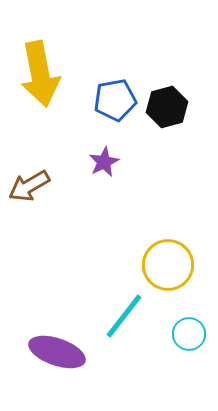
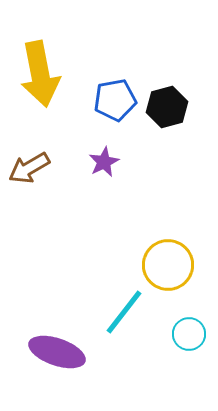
brown arrow: moved 18 px up
cyan line: moved 4 px up
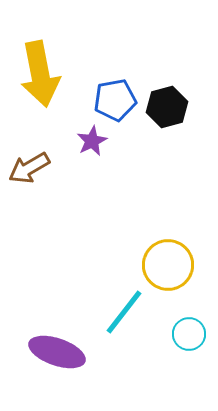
purple star: moved 12 px left, 21 px up
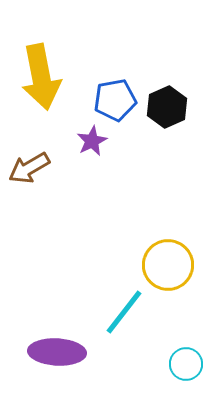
yellow arrow: moved 1 px right, 3 px down
black hexagon: rotated 9 degrees counterclockwise
cyan circle: moved 3 px left, 30 px down
purple ellipse: rotated 16 degrees counterclockwise
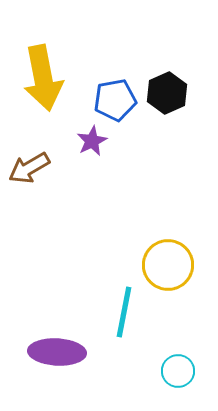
yellow arrow: moved 2 px right, 1 px down
black hexagon: moved 14 px up
cyan line: rotated 27 degrees counterclockwise
cyan circle: moved 8 px left, 7 px down
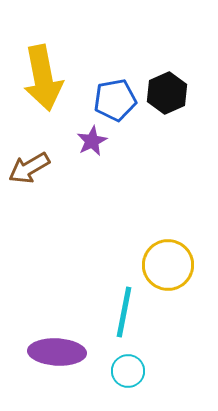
cyan circle: moved 50 px left
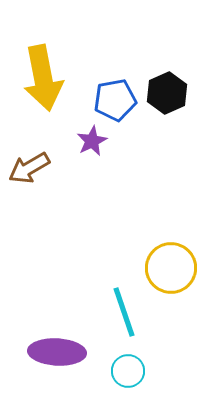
yellow circle: moved 3 px right, 3 px down
cyan line: rotated 30 degrees counterclockwise
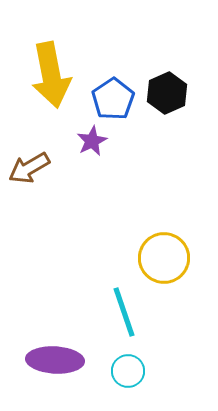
yellow arrow: moved 8 px right, 3 px up
blue pentagon: moved 2 px left, 1 px up; rotated 24 degrees counterclockwise
yellow circle: moved 7 px left, 10 px up
purple ellipse: moved 2 px left, 8 px down
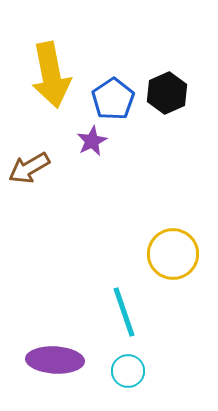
yellow circle: moved 9 px right, 4 px up
